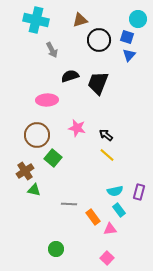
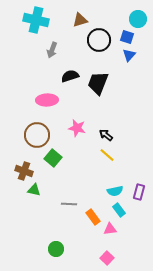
gray arrow: rotated 49 degrees clockwise
brown cross: moved 1 px left; rotated 36 degrees counterclockwise
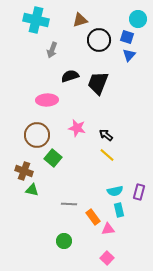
green triangle: moved 2 px left
cyan rectangle: rotated 24 degrees clockwise
pink triangle: moved 2 px left
green circle: moved 8 px right, 8 px up
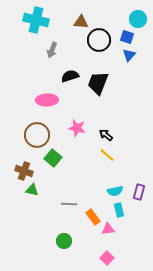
brown triangle: moved 1 px right, 2 px down; rotated 21 degrees clockwise
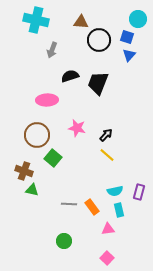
black arrow: rotated 96 degrees clockwise
orange rectangle: moved 1 px left, 10 px up
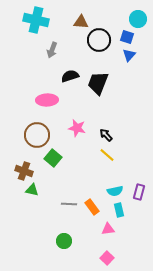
black arrow: rotated 88 degrees counterclockwise
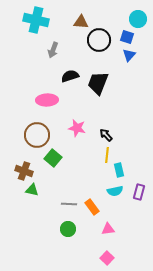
gray arrow: moved 1 px right
yellow line: rotated 56 degrees clockwise
cyan rectangle: moved 40 px up
green circle: moved 4 px right, 12 px up
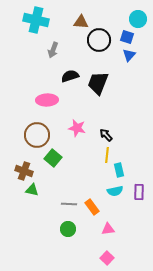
purple rectangle: rotated 14 degrees counterclockwise
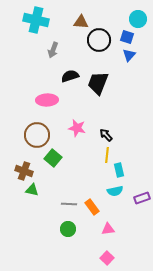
purple rectangle: moved 3 px right, 6 px down; rotated 70 degrees clockwise
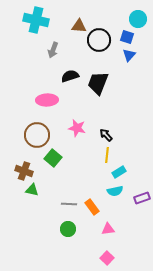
brown triangle: moved 2 px left, 4 px down
cyan rectangle: moved 2 px down; rotated 72 degrees clockwise
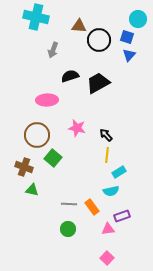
cyan cross: moved 3 px up
black trapezoid: rotated 40 degrees clockwise
brown cross: moved 4 px up
cyan semicircle: moved 4 px left
purple rectangle: moved 20 px left, 18 px down
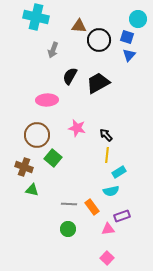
black semicircle: rotated 42 degrees counterclockwise
